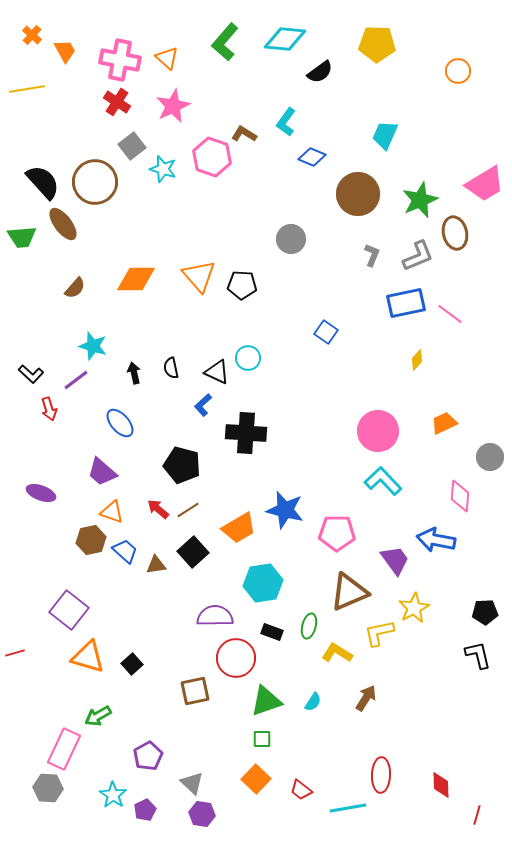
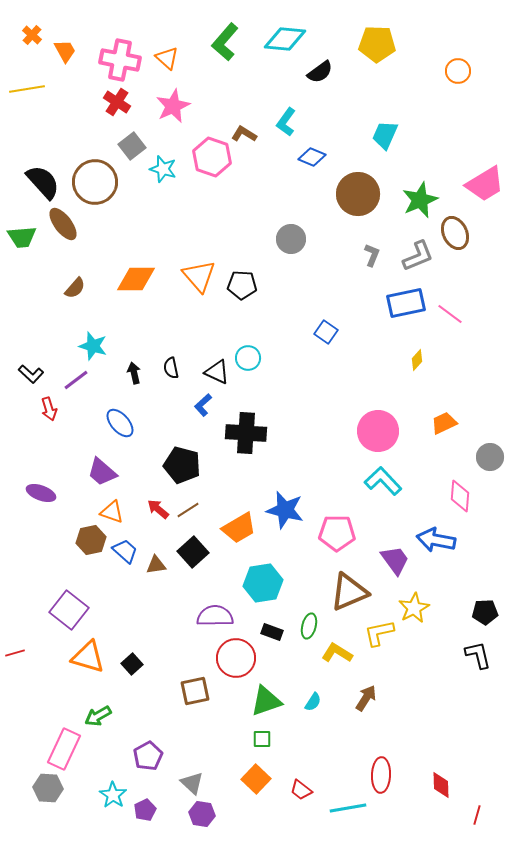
brown ellipse at (455, 233): rotated 12 degrees counterclockwise
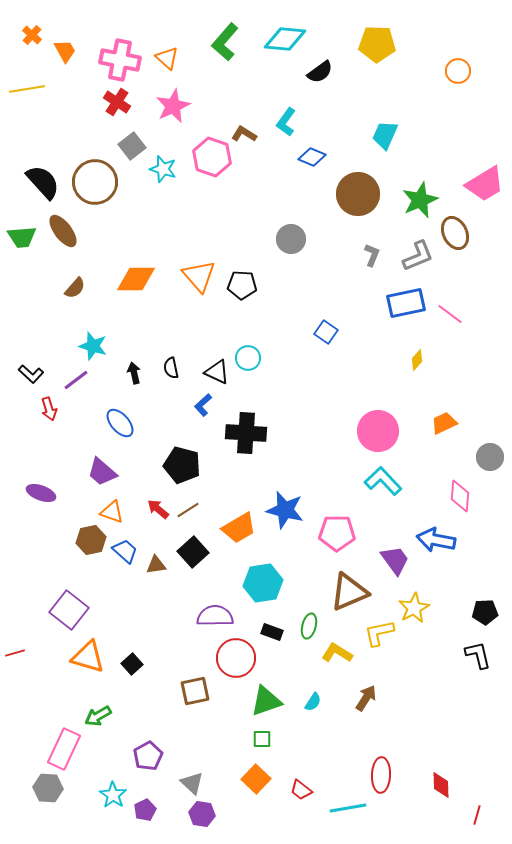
brown ellipse at (63, 224): moved 7 px down
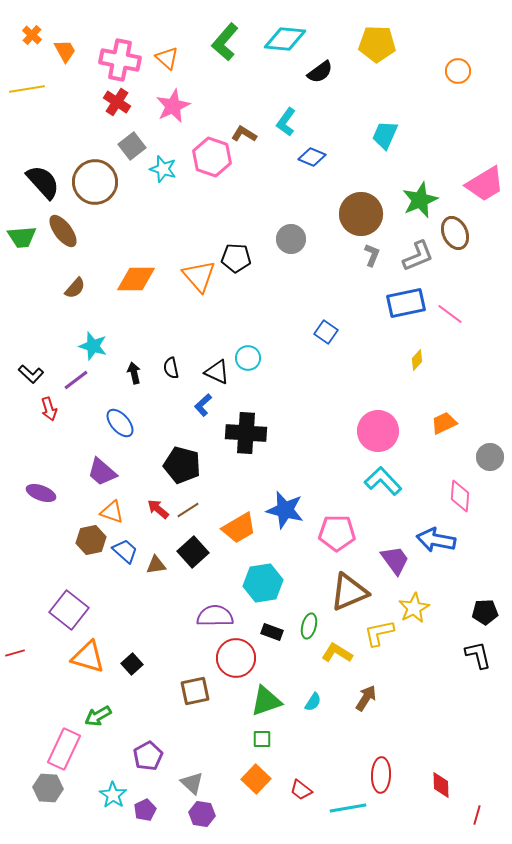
brown circle at (358, 194): moved 3 px right, 20 px down
black pentagon at (242, 285): moved 6 px left, 27 px up
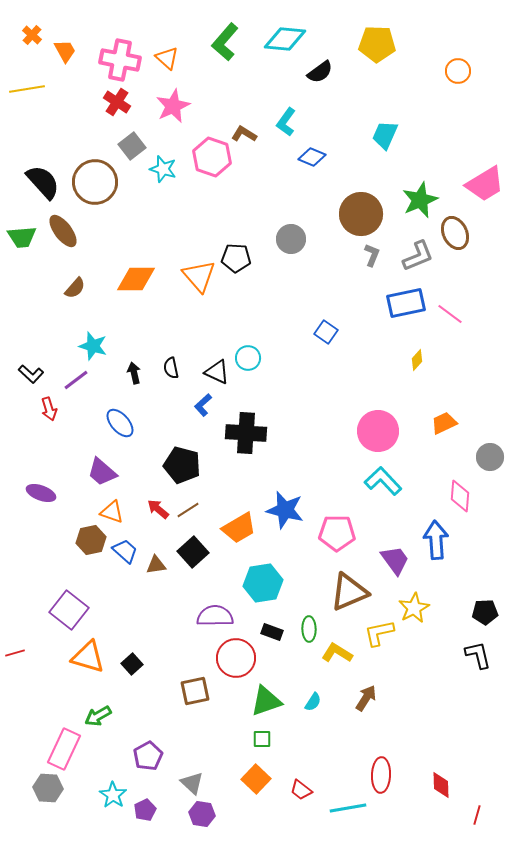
blue arrow at (436, 540): rotated 75 degrees clockwise
green ellipse at (309, 626): moved 3 px down; rotated 15 degrees counterclockwise
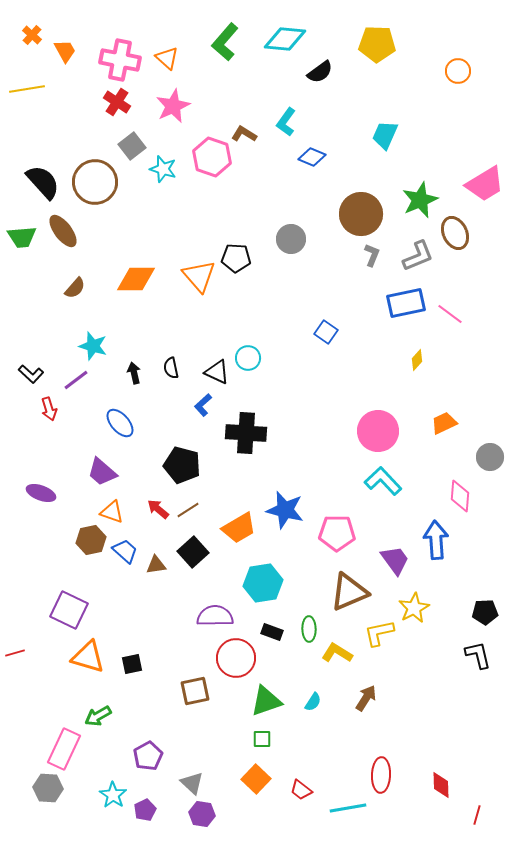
purple square at (69, 610): rotated 12 degrees counterclockwise
black square at (132, 664): rotated 30 degrees clockwise
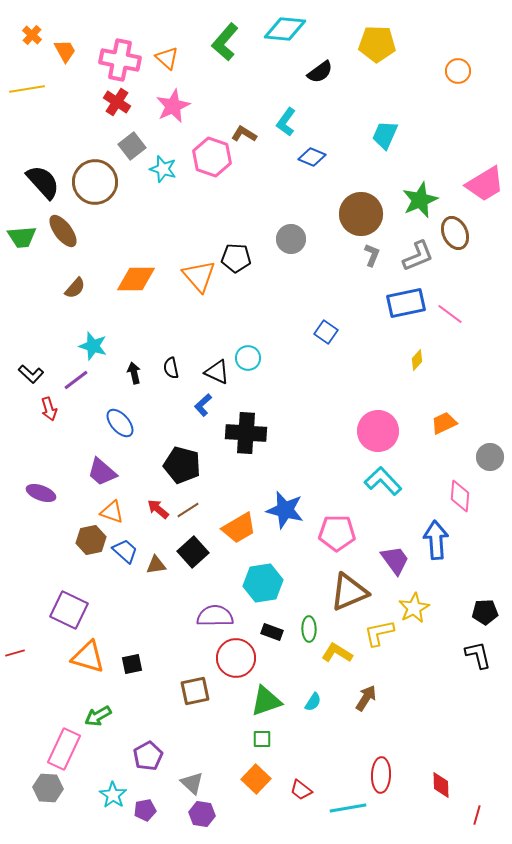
cyan diamond at (285, 39): moved 10 px up
purple pentagon at (145, 810): rotated 15 degrees clockwise
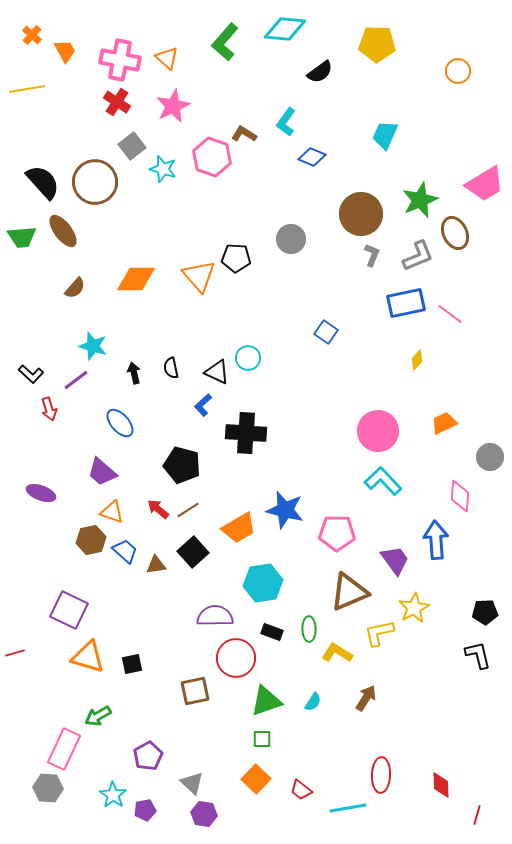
purple hexagon at (202, 814): moved 2 px right
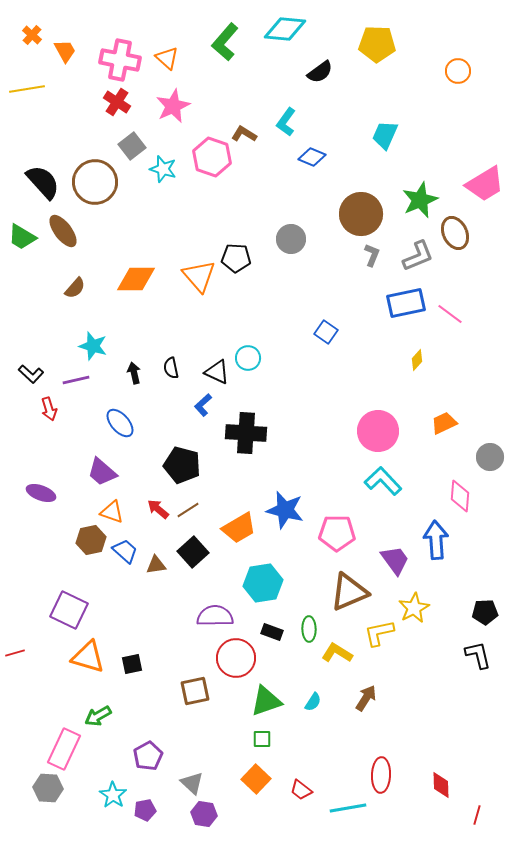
green trapezoid at (22, 237): rotated 36 degrees clockwise
purple line at (76, 380): rotated 24 degrees clockwise
